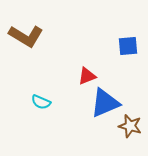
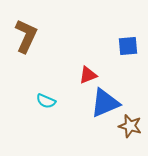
brown L-shape: rotated 96 degrees counterclockwise
red triangle: moved 1 px right, 1 px up
cyan semicircle: moved 5 px right, 1 px up
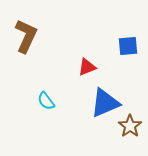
red triangle: moved 1 px left, 8 px up
cyan semicircle: rotated 30 degrees clockwise
brown star: rotated 20 degrees clockwise
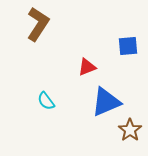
brown L-shape: moved 12 px right, 12 px up; rotated 8 degrees clockwise
blue triangle: moved 1 px right, 1 px up
brown star: moved 4 px down
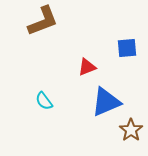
brown L-shape: moved 5 px right, 3 px up; rotated 36 degrees clockwise
blue square: moved 1 px left, 2 px down
cyan semicircle: moved 2 px left
brown star: moved 1 px right
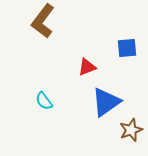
brown L-shape: rotated 148 degrees clockwise
blue triangle: rotated 12 degrees counterclockwise
brown star: rotated 15 degrees clockwise
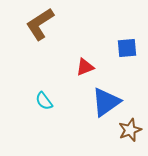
brown L-shape: moved 3 px left, 3 px down; rotated 20 degrees clockwise
red triangle: moved 2 px left
brown star: moved 1 px left
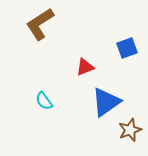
blue square: rotated 15 degrees counterclockwise
